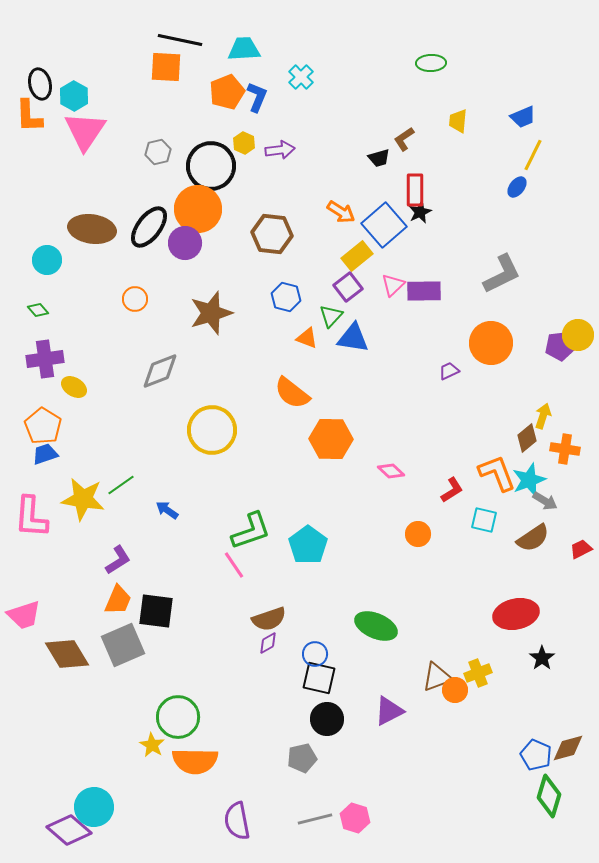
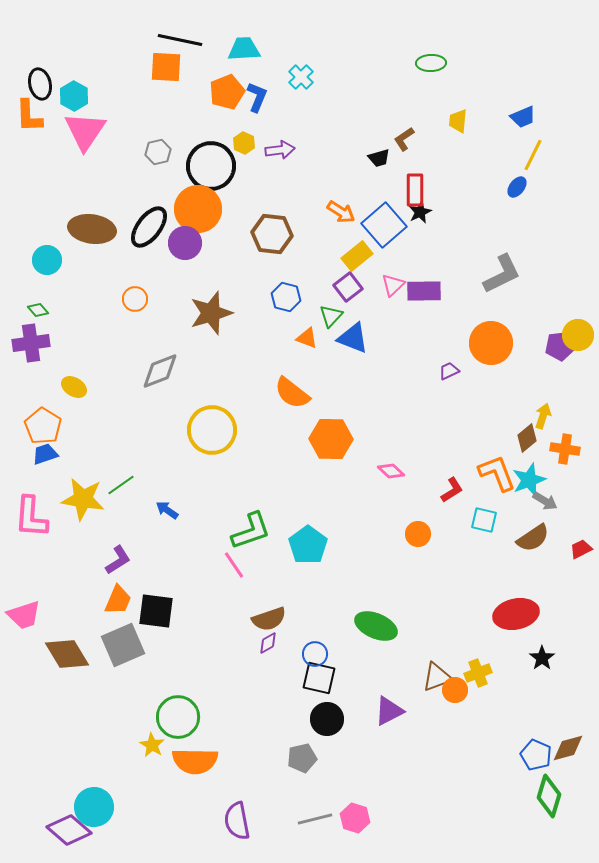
blue triangle at (353, 338): rotated 12 degrees clockwise
purple cross at (45, 359): moved 14 px left, 16 px up
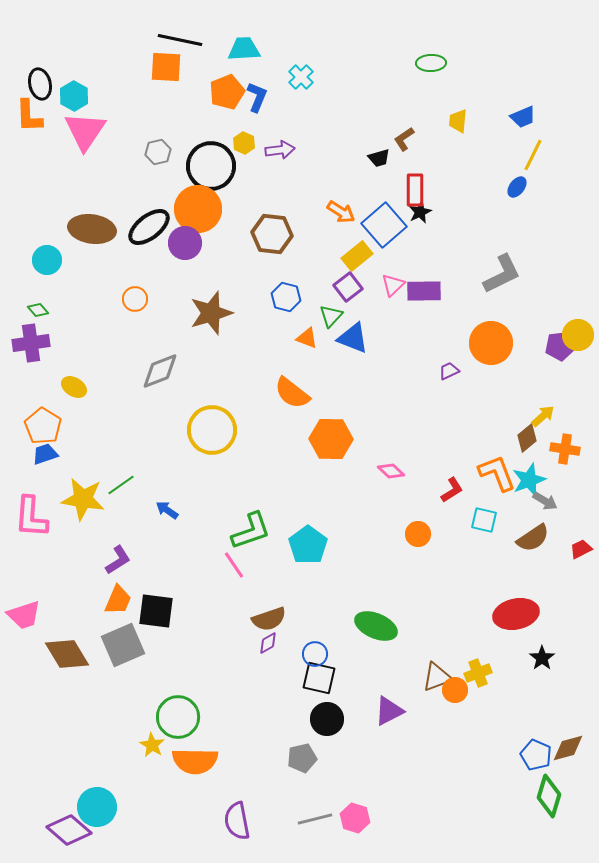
black ellipse at (149, 227): rotated 15 degrees clockwise
yellow arrow at (543, 416): rotated 30 degrees clockwise
cyan circle at (94, 807): moved 3 px right
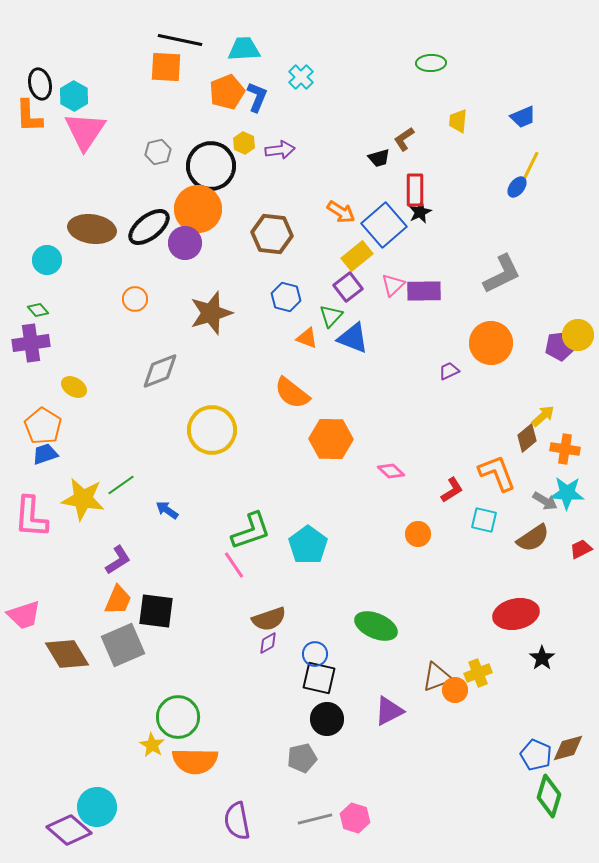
yellow line at (533, 155): moved 3 px left, 12 px down
cyan star at (529, 480): moved 38 px right, 13 px down; rotated 24 degrees clockwise
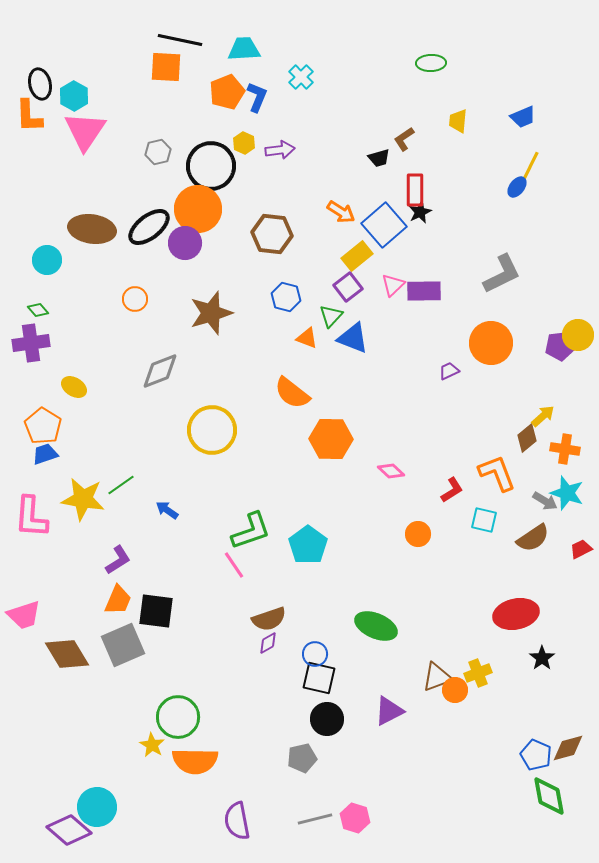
cyan star at (567, 493): rotated 16 degrees clockwise
green diamond at (549, 796): rotated 27 degrees counterclockwise
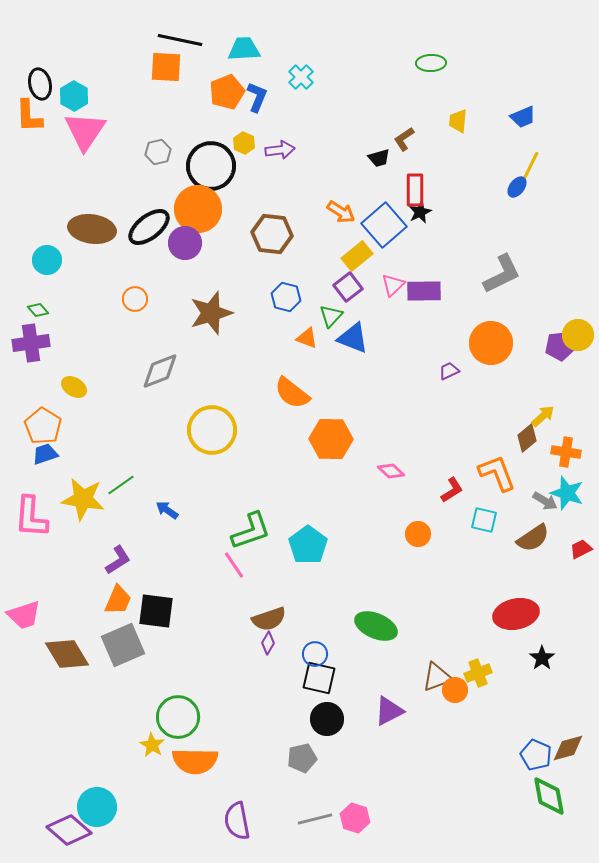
orange cross at (565, 449): moved 1 px right, 3 px down
purple diamond at (268, 643): rotated 30 degrees counterclockwise
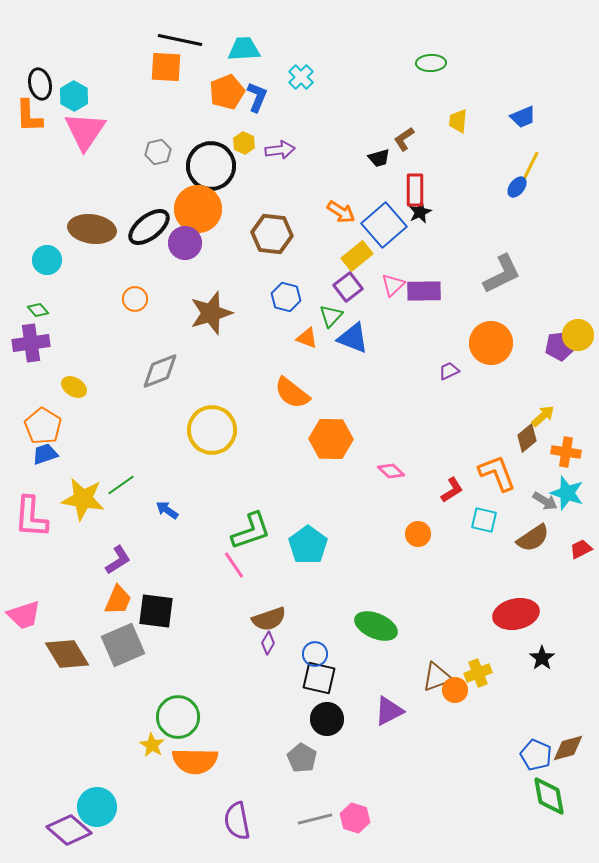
gray pentagon at (302, 758): rotated 28 degrees counterclockwise
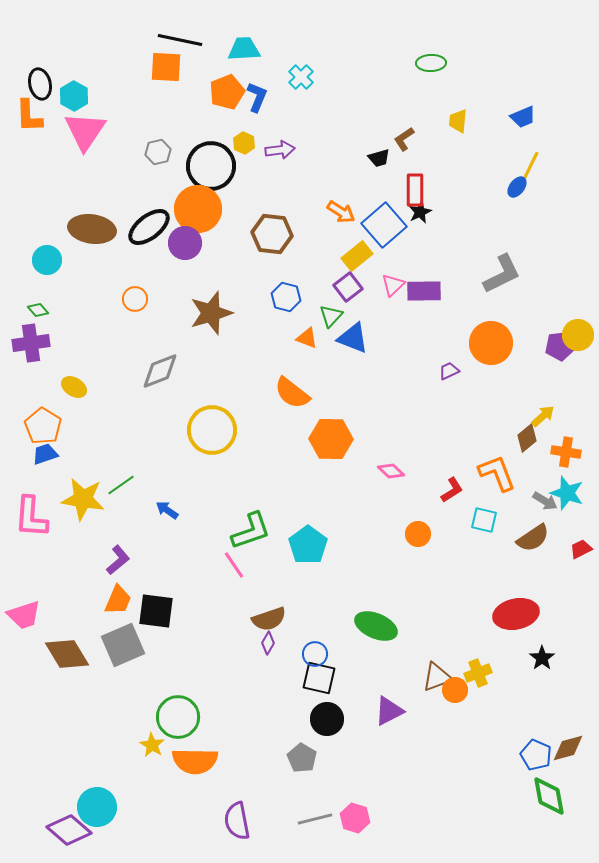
purple L-shape at (118, 560): rotated 8 degrees counterclockwise
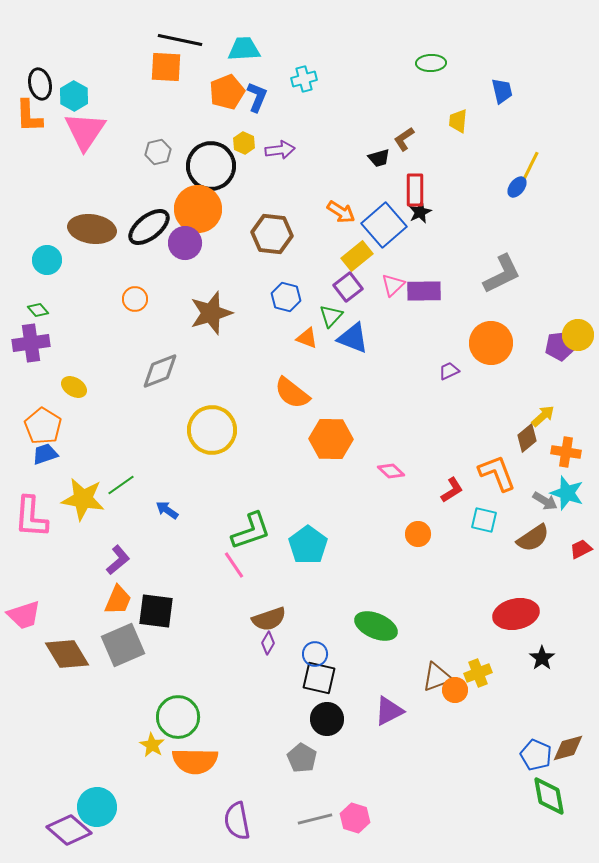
cyan cross at (301, 77): moved 3 px right, 2 px down; rotated 30 degrees clockwise
blue trapezoid at (523, 117): moved 21 px left, 26 px up; rotated 80 degrees counterclockwise
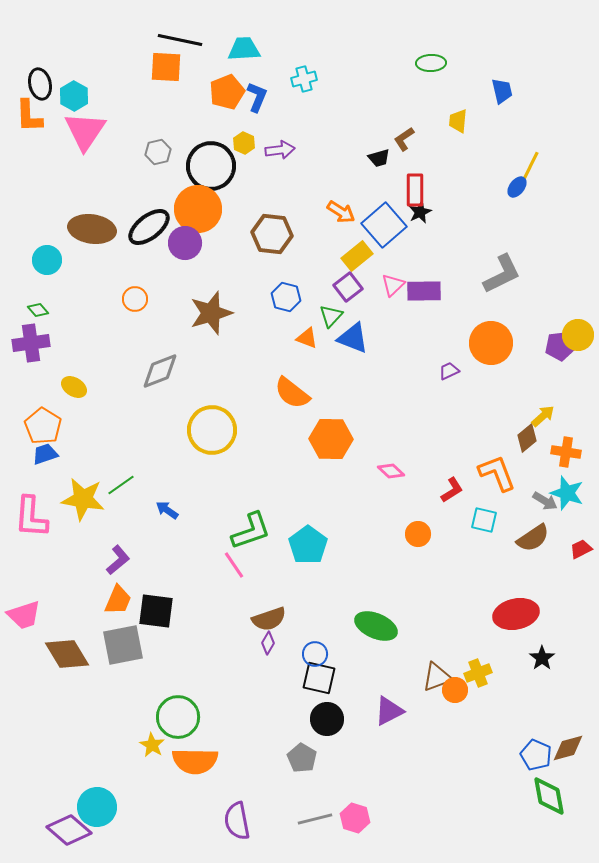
gray square at (123, 645): rotated 12 degrees clockwise
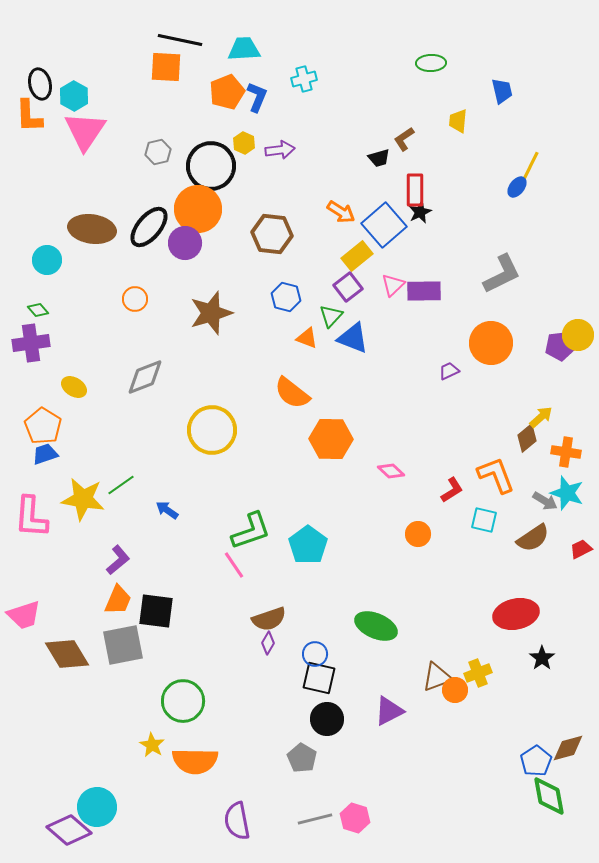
black ellipse at (149, 227): rotated 12 degrees counterclockwise
gray diamond at (160, 371): moved 15 px left, 6 px down
yellow arrow at (543, 416): moved 2 px left, 1 px down
orange L-shape at (497, 473): moved 1 px left, 2 px down
green circle at (178, 717): moved 5 px right, 16 px up
blue pentagon at (536, 755): moved 6 px down; rotated 16 degrees clockwise
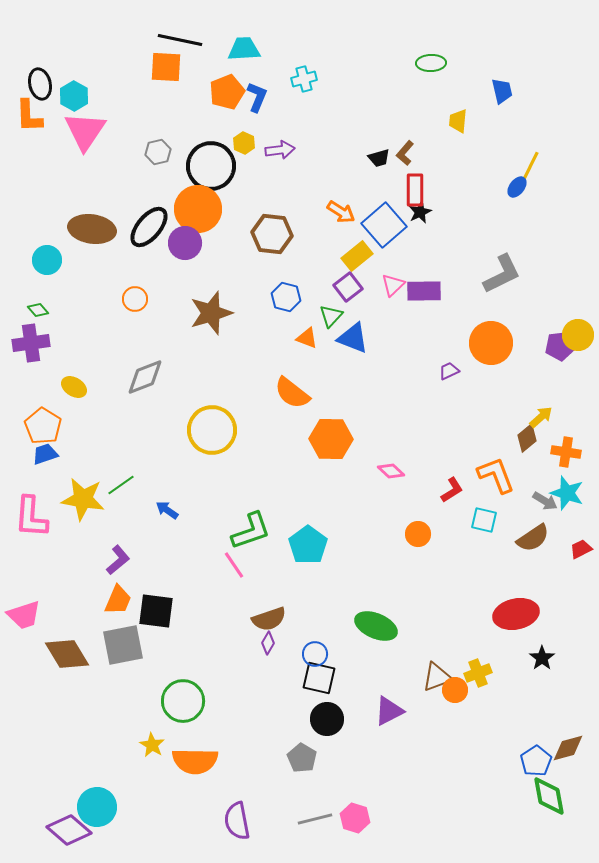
brown L-shape at (404, 139): moved 1 px right, 14 px down; rotated 15 degrees counterclockwise
